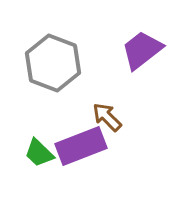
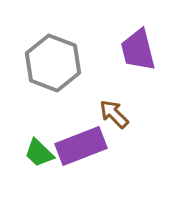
purple trapezoid: moved 4 px left; rotated 66 degrees counterclockwise
brown arrow: moved 7 px right, 3 px up
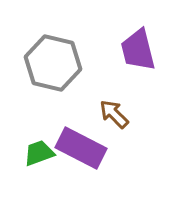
gray hexagon: rotated 8 degrees counterclockwise
purple rectangle: moved 2 px down; rotated 48 degrees clockwise
green trapezoid: rotated 116 degrees clockwise
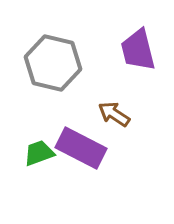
brown arrow: rotated 12 degrees counterclockwise
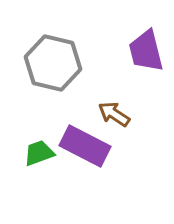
purple trapezoid: moved 8 px right, 1 px down
purple rectangle: moved 4 px right, 2 px up
